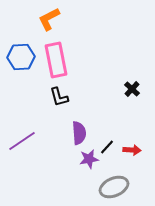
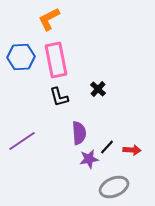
black cross: moved 34 px left
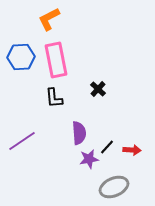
black L-shape: moved 5 px left, 1 px down; rotated 10 degrees clockwise
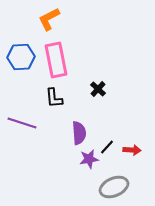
purple line: moved 18 px up; rotated 52 degrees clockwise
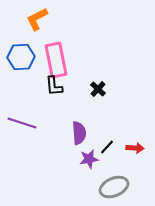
orange L-shape: moved 12 px left
black L-shape: moved 12 px up
red arrow: moved 3 px right, 2 px up
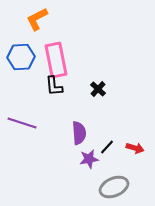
red arrow: rotated 12 degrees clockwise
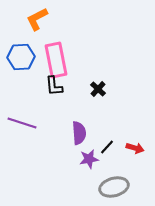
gray ellipse: rotated 8 degrees clockwise
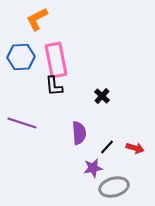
black cross: moved 4 px right, 7 px down
purple star: moved 4 px right, 9 px down
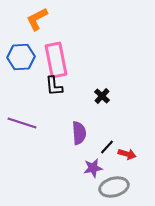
red arrow: moved 8 px left, 6 px down
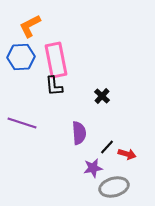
orange L-shape: moved 7 px left, 7 px down
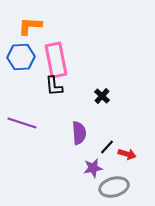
orange L-shape: rotated 30 degrees clockwise
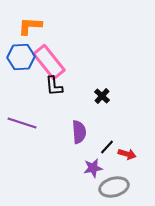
pink rectangle: moved 7 px left, 2 px down; rotated 28 degrees counterclockwise
purple semicircle: moved 1 px up
